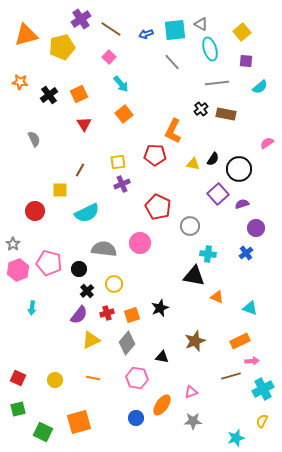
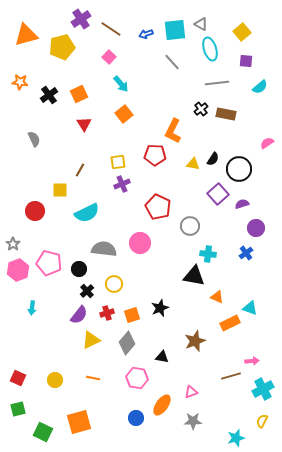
orange rectangle at (240, 341): moved 10 px left, 18 px up
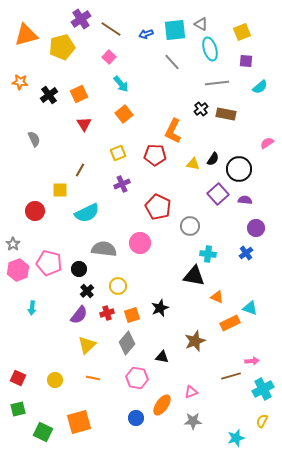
yellow square at (242, 32): rotated 18 degrees clockwise
yellow square at (118, 162): moved 9 px up; rotated 14 degrees counterclockwise
purple semicircle at (242, 204): moved 3 px right, 4 px up; rotated 24 degrees clockwise
yellow circle at (114, 284): moved 4 px right, 2 px down
yellow triangle at (91, 340): moved 4 px left, 5 px down; rotated 18 degrees counterclockwise
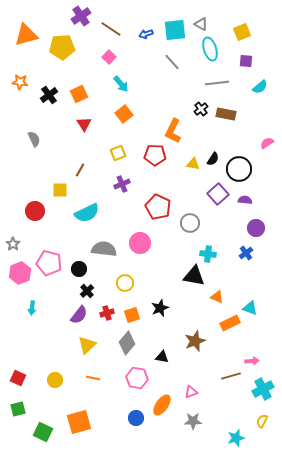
purple cross at (81, 19): moved 3 px up
yellow pentagon at (62, 47): rotated 10 degrees clockwise
gray circle at (190, 226): moved 3 px up
pink hexagon at (18, 270): moved 2 px right, 3 px down
yellow circle at (118, 286): moved 7 px right, 3 px up
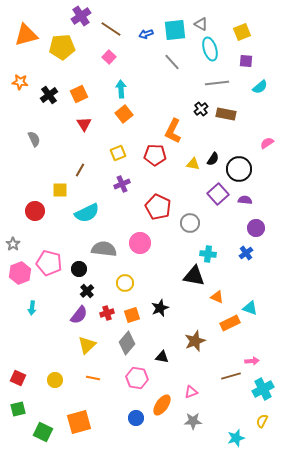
cyan arrow at (121, 84): moved 5 px down; rotated 144 degrees counterclockwise
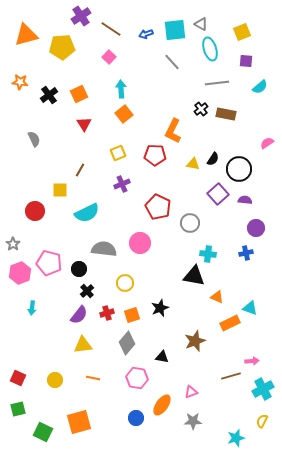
blue cross at (246, 253): rotated 24 degrees clockwise
yellow triangle at (87, 345): moved 4 px left; rotated 36 degrees clockwise
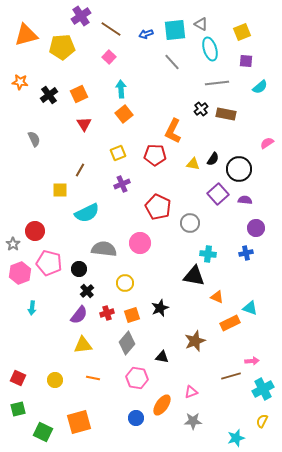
red circle at (35, 211): moved 20 px down
